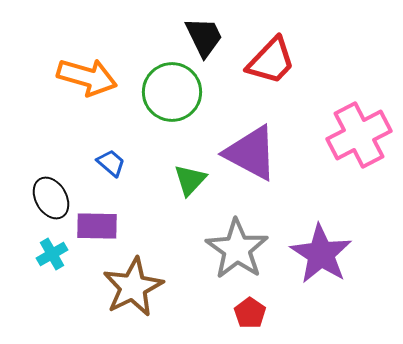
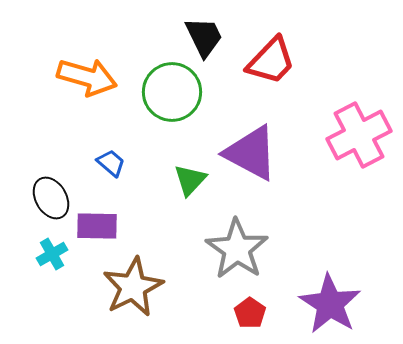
purple star: moved 9 px right, 50 px down
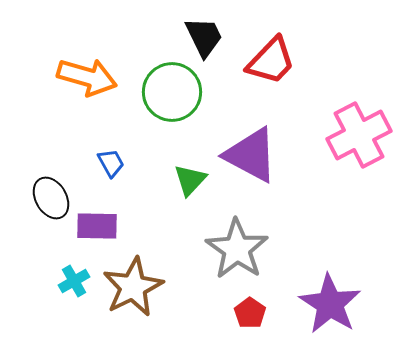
purple triangle: moved 2 px down
blue trapezoid: rotated 20 degrees clockwise
cyan cross: moved 22 px right, 27 px down
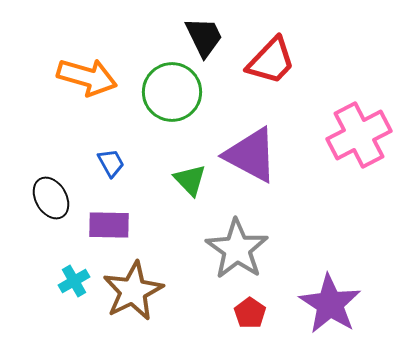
green triangle: rotated 27 degrees counterclockwise
purple rectangle: moved 12 px right, 1 px up
brown star: moved 4 px down
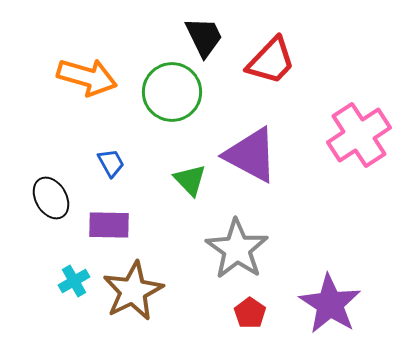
pink cross: rotated 6 degrees counterclockwise
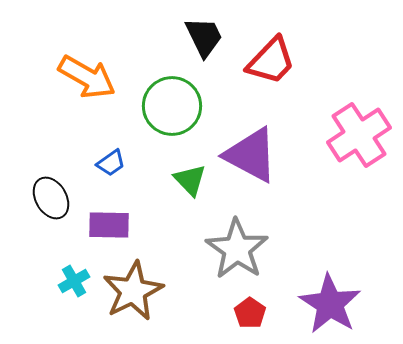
orange arrow: rotated 14 degrees clockwise
green circle: moved 14 px down
blue trapezoid: rotated 84 degrees clockwise
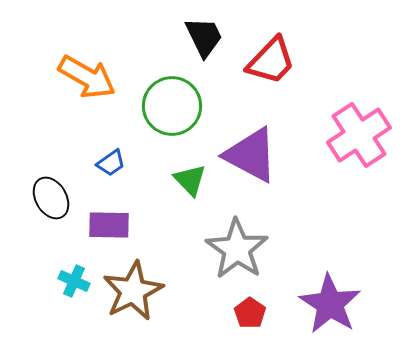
cyan cross: rotated 36 degrees counterclockwise
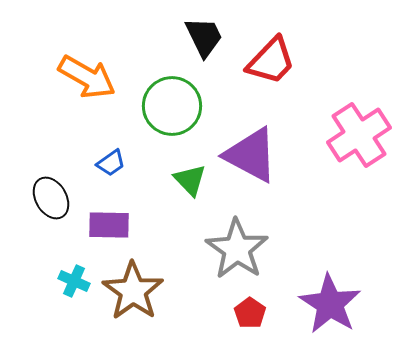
brown star: rotated 10 degrees counterclockwise
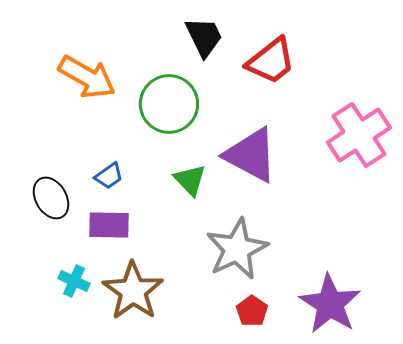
red trapezoid: rotated 8 degrees clockwise
green circle: moved 3 px left, 2 px up
blue trapezoid: moved 2 px left, 13 px down
gray star: rotated 12 degrees clockwise
red pentagon: moved 2 px right, 2 px up
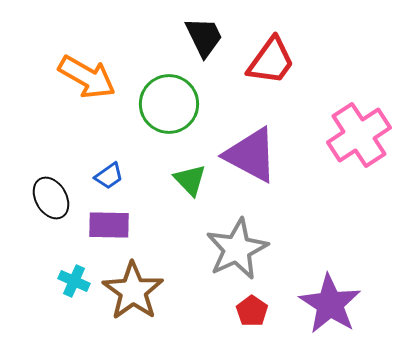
red trapezoid: rotated 16 degrees counterclockwise
